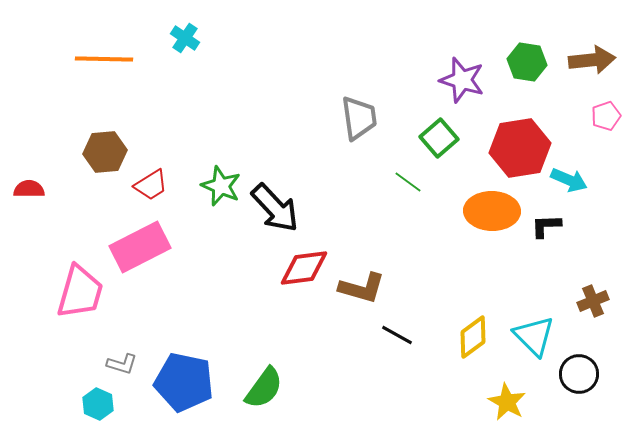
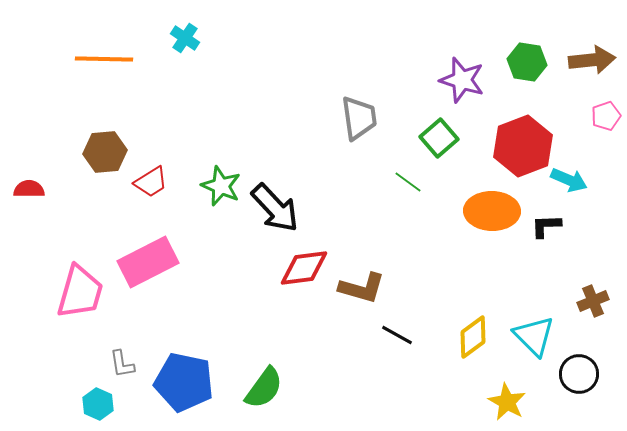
red hexagon: moved 3 px right, 2 px up; rotated 12 degrees counterclockwise
red trapezoid: moved 3 px up
pink rectangle: moved 8 px right, 15 px down
gray L-shape: rotated 64 degrees clockwise
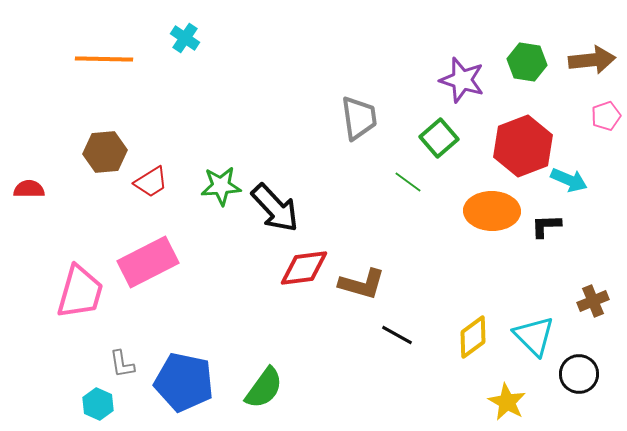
green star: rotated 27 degrees counterclockwise
brown L-shape: moved 4 px up
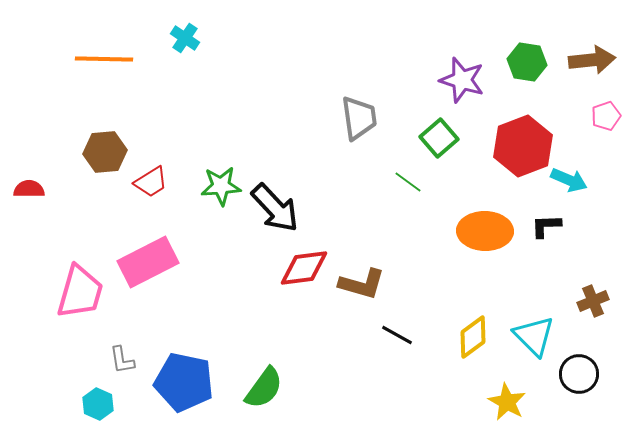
orange ellipse: moved 7 px left, 20 px down
gray L-shape: moved 4 px up
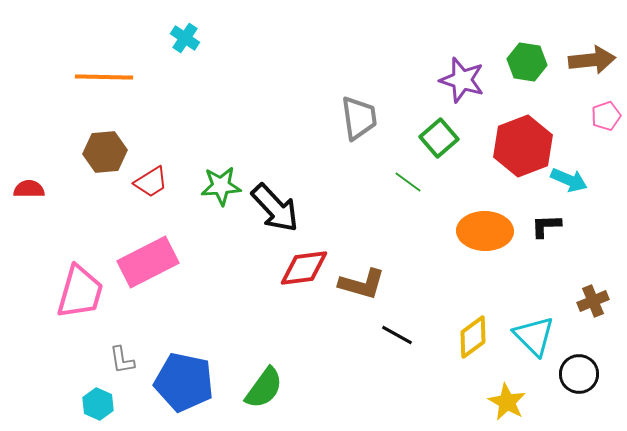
orange line: moved 18 px down
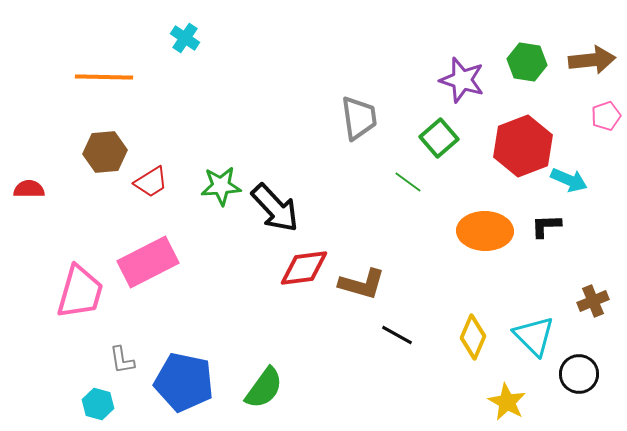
yellow diamond: rotated 30 degrees counterclockwise
cyan hexagon: rotated 8 degrees counterclockwise
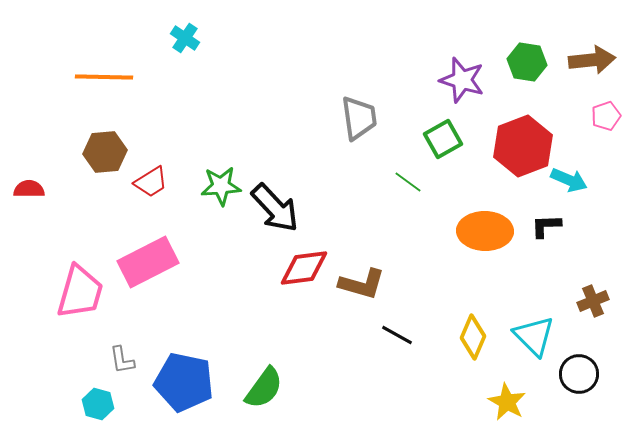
green square: moved 4 px right, 1 px down; rotated 12 degrees clockwise
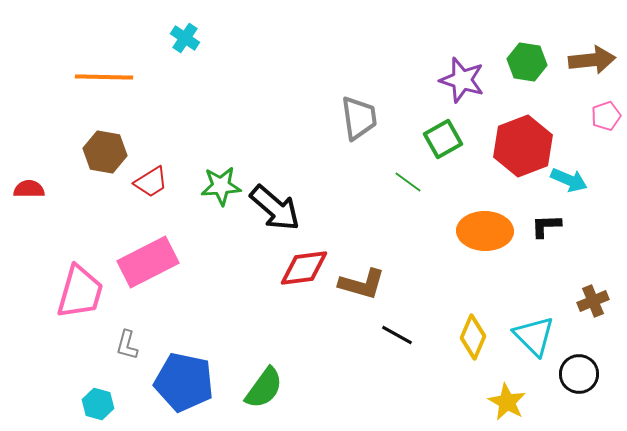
brown hexagon: rotated 15 degrees clockwise
black arrow: rotated 6 degrees counterclockwise
gray L-shape: moved 5 px right, 15 px up; rotated 24 degrees clockwise
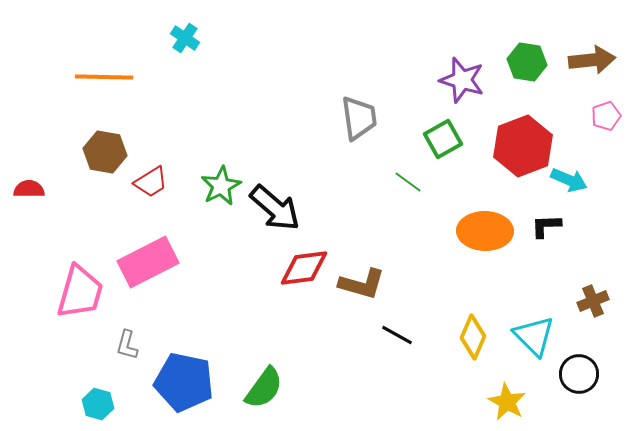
green star: rotated 24 degrees counterclockwise
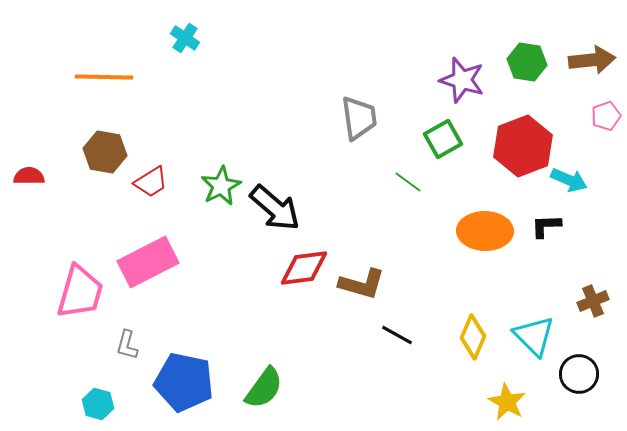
red semicircle: moved 13 px up
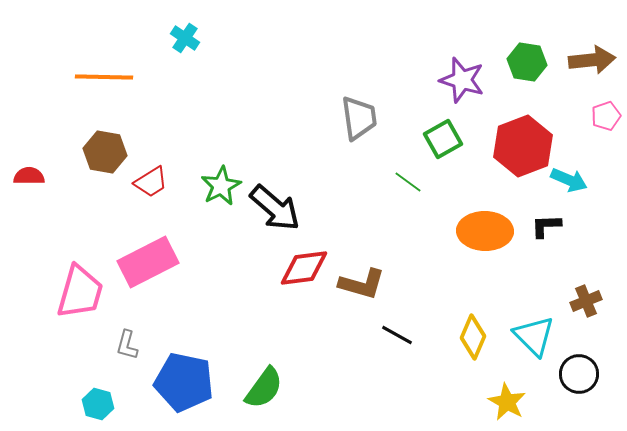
brown cross: moved 7 px left
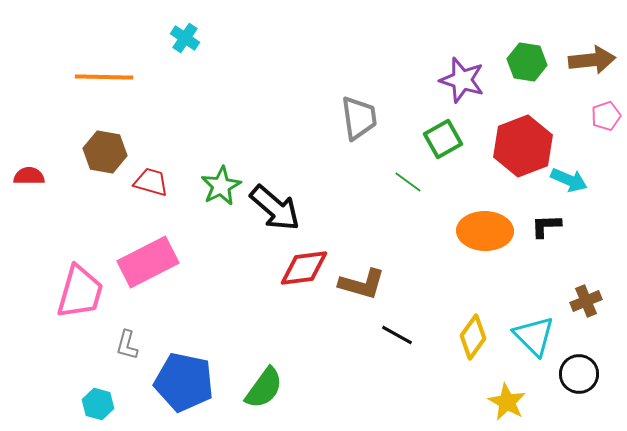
red trapezoid: rotated 132 degrees counterclockwise
yellow diamond: rotated 12 degrees clockwise
